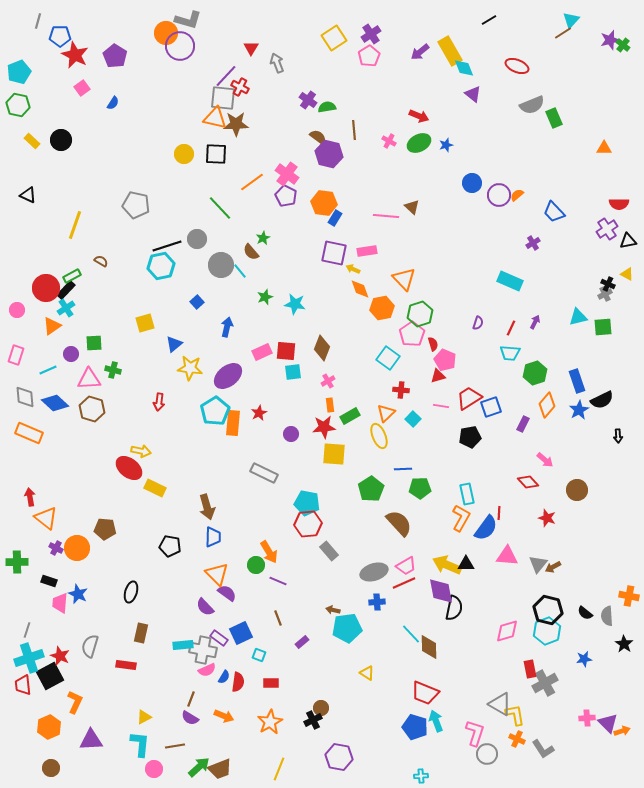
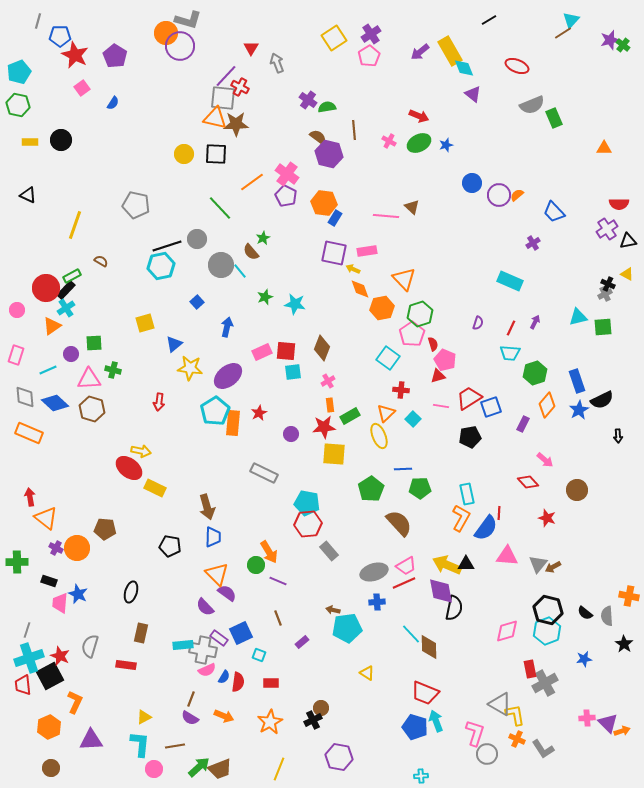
yellow rectangle at (32, 141): moved 2 px left, 1 px down; rotated 42 degrees counterclockwise
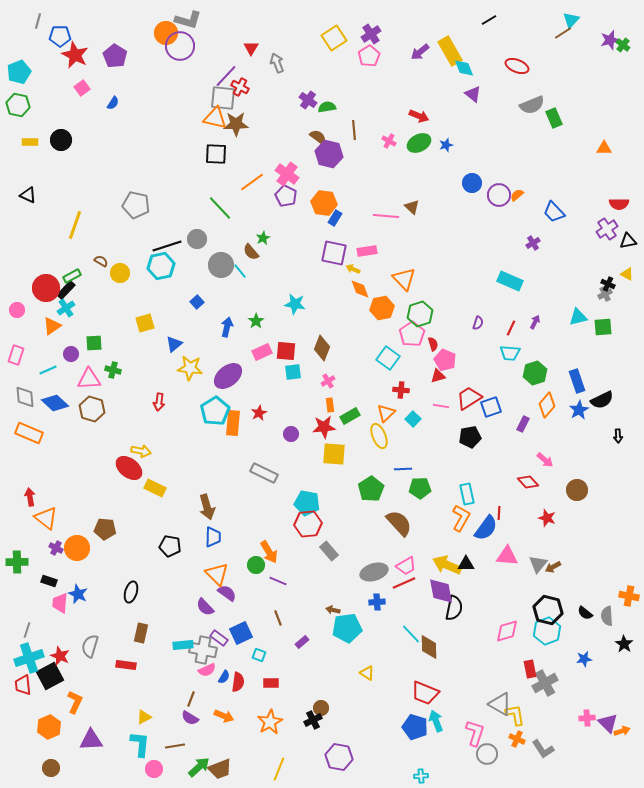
yellow circle at (184, 154): moved 64 px left, 119 px down
green star at (265, 297): moved 9 px left, 24 px down; rotated 14 degrees counterclockwise
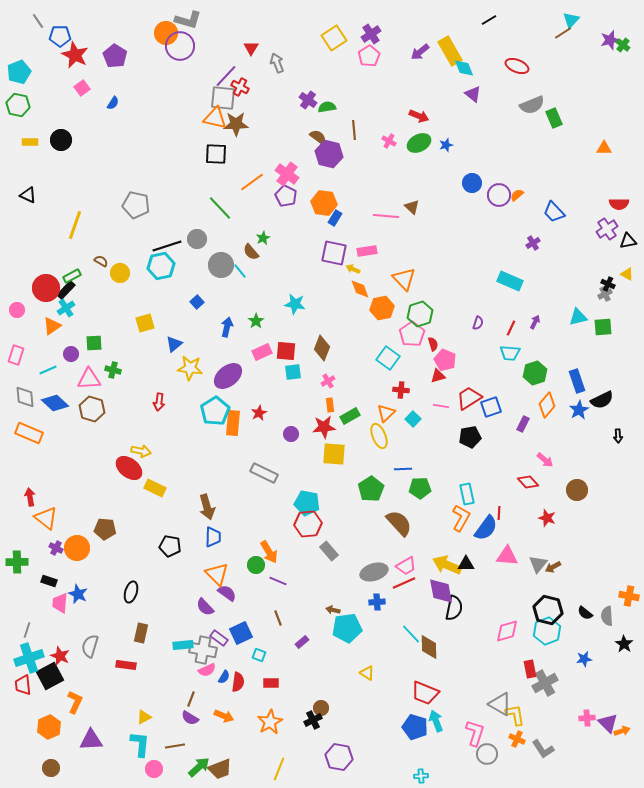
gray line at (38, 21): rotated 49 degrees counterclockwise
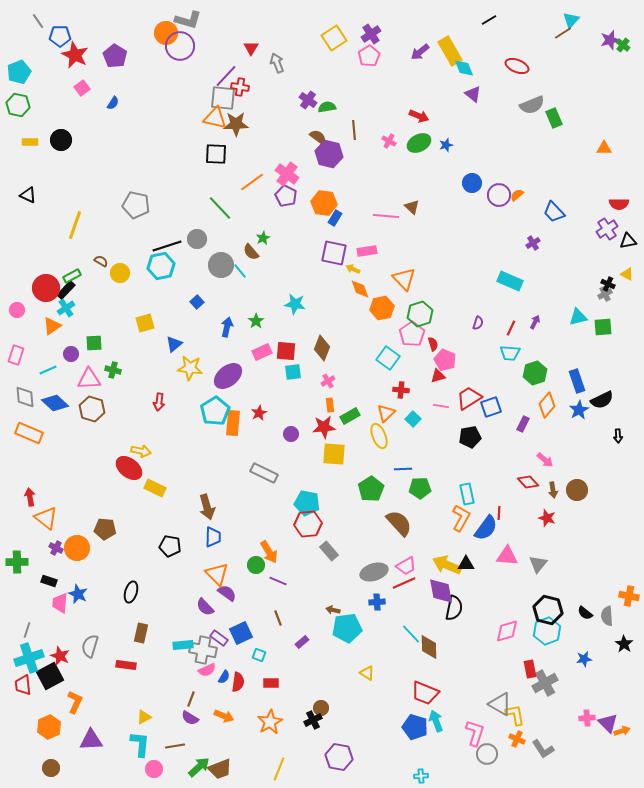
red cross at (240, 87): rotated 18 degrees counterclockwise
brown arrow at (553, 567): moved 77 px up; rotated 70 degrees counterclockwise
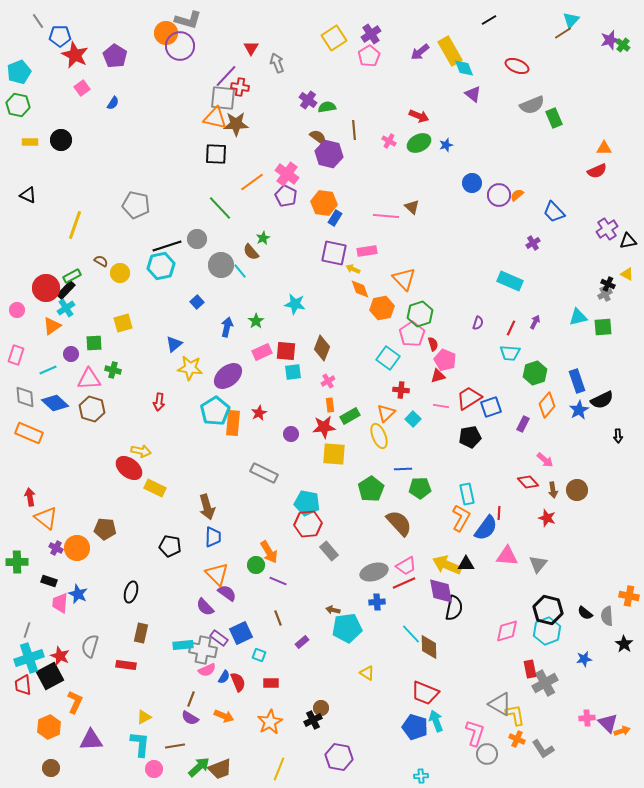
red semicircle at (619, 204): moved 22 px left, 33 px up; rotated 24 degrees counterclockwise
yellow square at (145, 323): moved 22 px left
red semicircle at (238, 682): rotated 30 degrees counterclockwise
